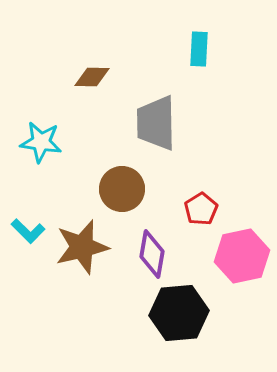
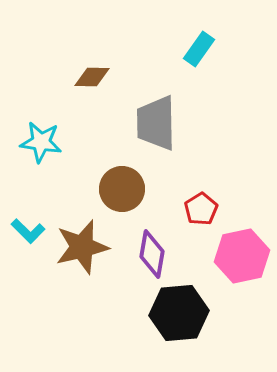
cyan rectangle: rotated 32 degrees clockwise
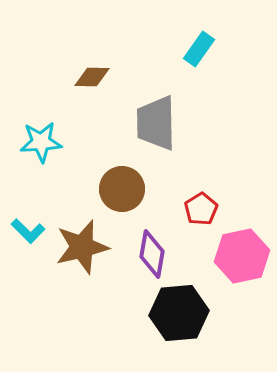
cyan star: rotated 12 degrees counterclockwise
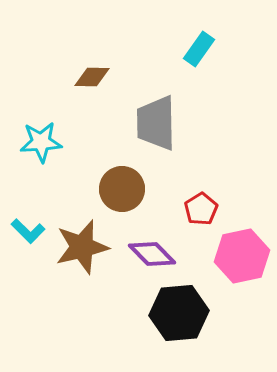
purple diamond: rotated 54 degrees counterclockwise
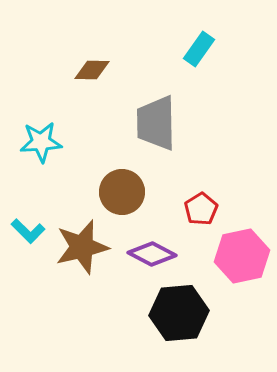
brown diamond: moved 7 px up
brown circle: moved 3 px down
purple diamond: rotated 18 degrees counterclockwise
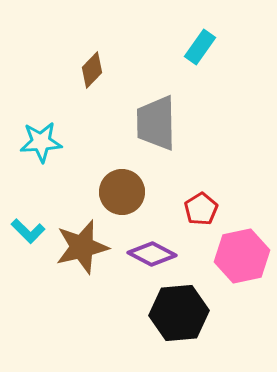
cyan rectangle: moved 1 px right, 2 px up
brown diamond: rotated 48 degrees counterclockwise
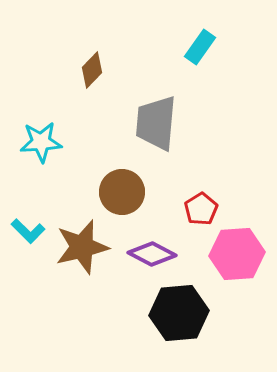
gray trapezoid: rotated 6 degrees clockwise
pink hexagon: moved 5 px left, 2 px up; rotated 8 degrees clockwise
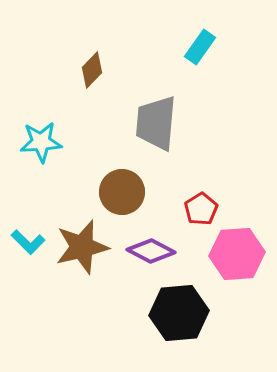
cyan L-shape: moved 11 px down
purple diamond: moved 1 px left, 3 px up
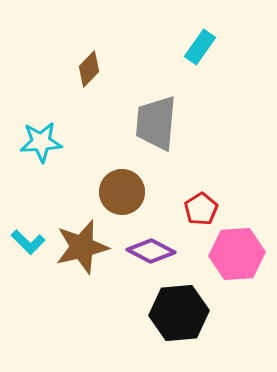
brown diamond: moved 3 px left, 1 px up
